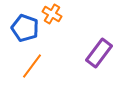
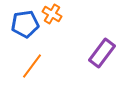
blue pentagon: moved 4 px up; rotated 28 degrees counterclockwise
purple rectangle: moved 3 px right
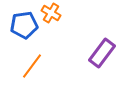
orange cross: moved 1 px left, 1 px up
blue pentagon: moved 1 px left, 1 px down
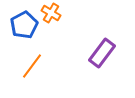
blue pentagon: rotated 20 degrees counterclockwise
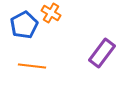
orange line: rotated 60 degrees clockwise
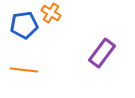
blue pentagon: rotated 20 degrees clockwise
orange line: moved 8 px left, 4 px down
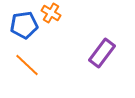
orange line: moved 3 px right, 5 px up; rotated 36 degrees clockwise
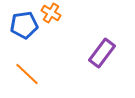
orange line: moved 9 px down
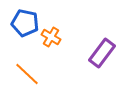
orange cross: moved 24 px down
blue pentagon: moved 1 px right, 2 px up; rotated 20 degrees clockwise
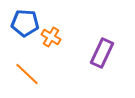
blue pentagon: rotated 8 degrees counterclockwise
purple rectangle: rotated 12 degrees counterclockwise
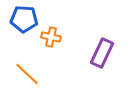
blue pentagon: moved 1 px left, 4 px up
orange cross: rotated 18 degrees counterclockwise
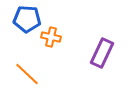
blue pentagon: moved 3 px right
